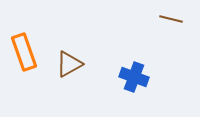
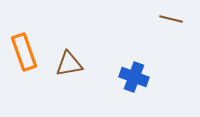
brown triangle: rotated 20 degrees clockwise
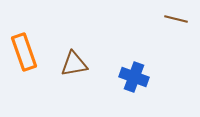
brown line: moved 5 px right
brown triangle: moved 5 px right
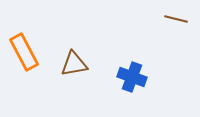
orange rectangle: rotated 9 degrees counterclockwise
blue cross: moved 2 px left
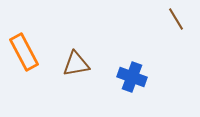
brown line: rotated 45 degrees clockwise
brown triangle: moved 2 px right
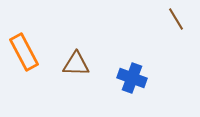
brown triangle: rotated 12 degrees clockwise
blue cross: moved 1 px down
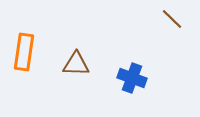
brown line: moved 4 px left; rotated 15 degrees counterclockwise
orange rectangle: rotated 36 degrees clockwise
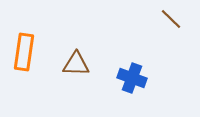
brown line: moved 1 px left
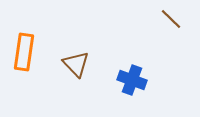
brown triangle: rotated 44 degrees clockwise
blue cross: moved 2 px down
